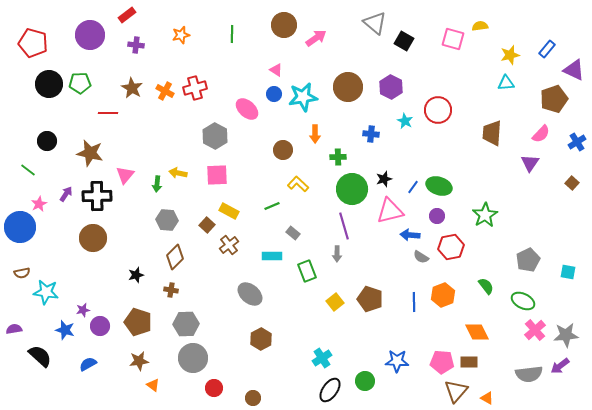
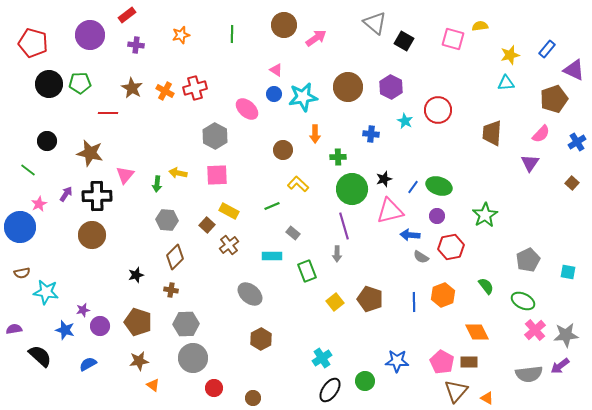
brown circle at (93, 238): moved 1 px left, 3 px up
pink pentagon at (442, 362): rotated 25 degrees clockwise
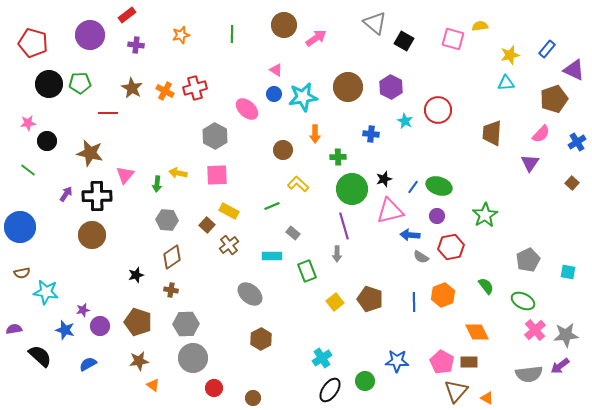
pink star at (39, 204): moved 11 px left, 81 px up; rotated 21 degrees clockwise
brown diamond at (175, 257): moved 3 px left; rotated 10 degrees clockwise
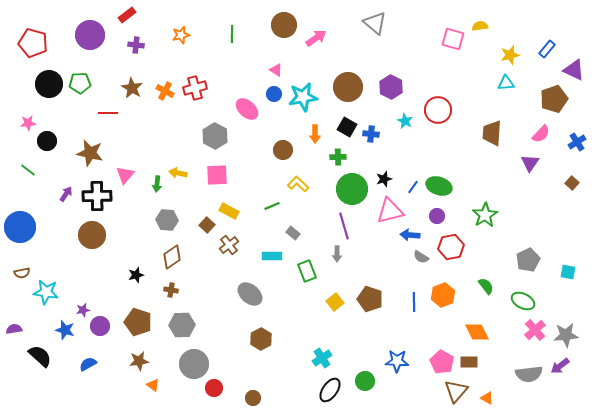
black square at (404, 41): moved 57 px left, 86 px down
gray hexagon at (186, 324): moved 4 px left, 1 px down
gray circle at (193, 358): moved 1 px right, 6 px down
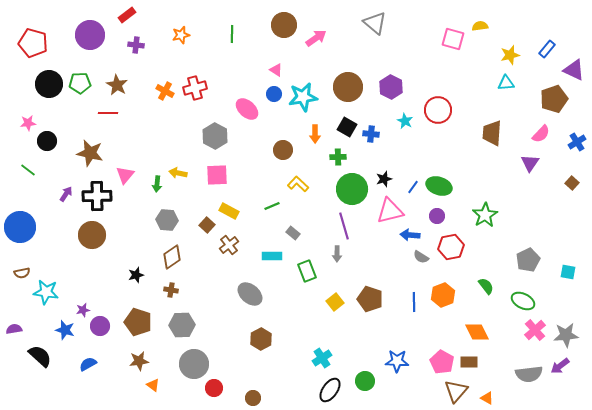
brown star at (132, 88): moved 15 px left, 3 px up
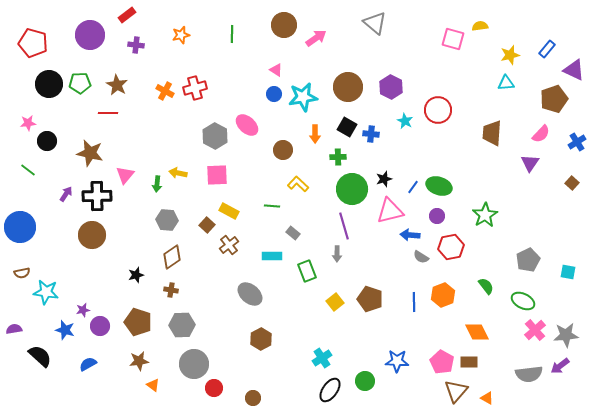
pink ellipse at (247, 109): moved 16 px down
green line at (272, 206): rotated 28 degrees clockwise
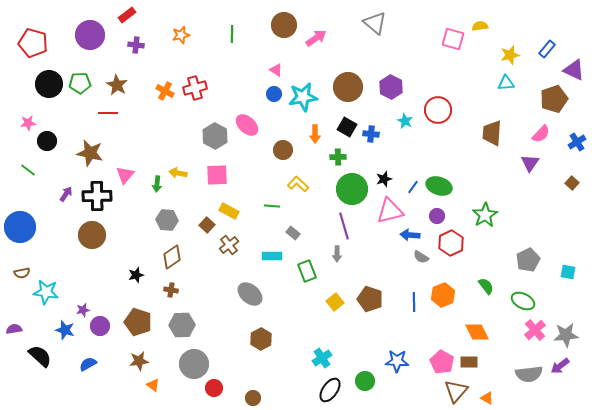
red hexagon at (451, 247): moved 4 px up; rotated 15 degrees counterclockwise
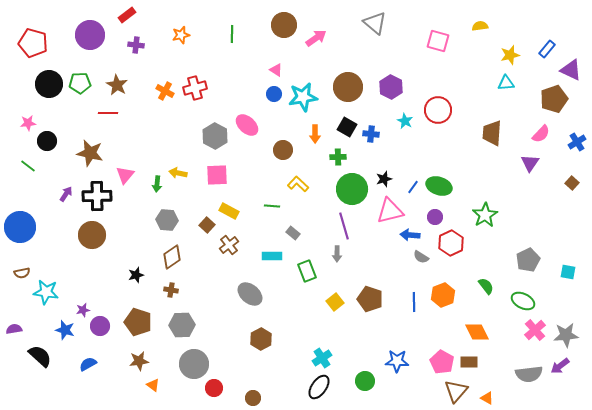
pink square at (453, 39): moved 15 px left, 2 px down
purple triangle at (574, 70): moved 3 px left
green line at (28, 170): moved 4 px up
purple circle at (437, 216): moved 2 px left, 1 px down
black ellipse at (330, 390): moved 11 px left, 3 px up
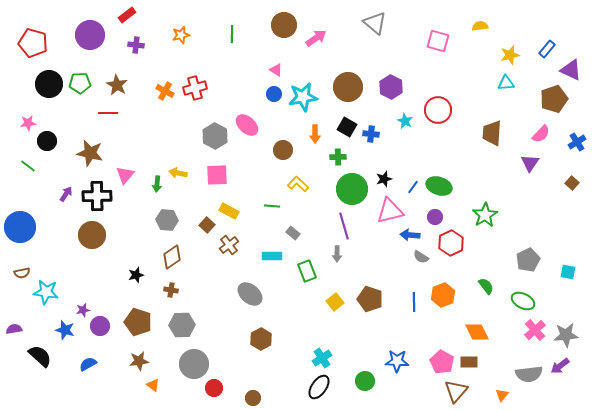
orange triangle at (487, 398): moved 15 px right, 3 px up; rotated 40 degrees clockwise
